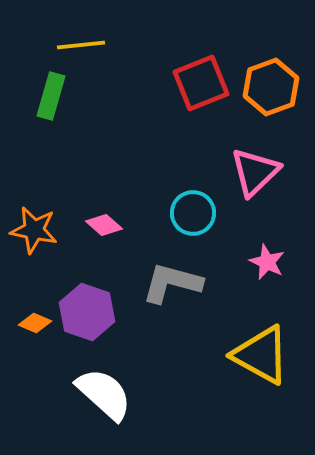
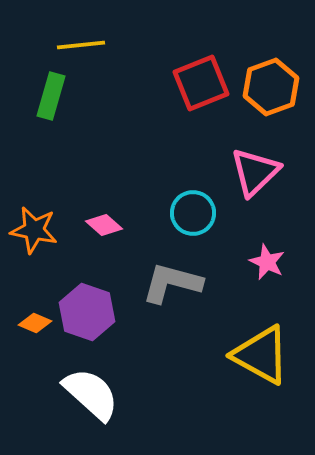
white semicircle: moved 13 px left
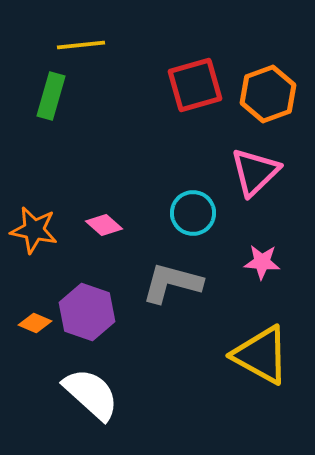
red square: moved 6 px left, 2 px down; rotated 6 degrees clockwise
orange hexagon: moved 3 px left, 7 px down
pink star: moved 5 px left; rotated 21 degrees counterclockwise
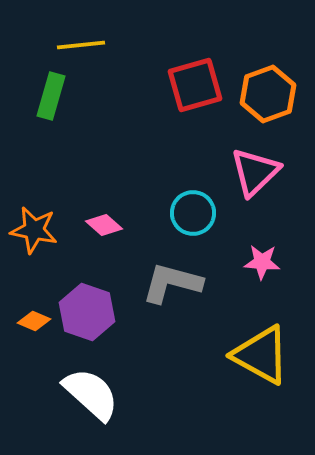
orange diamond: moved 1 px left, 2 px up
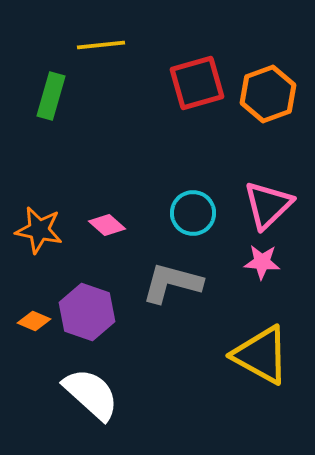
yellow line: moved 20 px right
red square: moved 2 px right, 2 px up
pink triangle: moved 13 px right, 33 px down
pink diamond: moved 3 px right
orange star: moved 5 px right
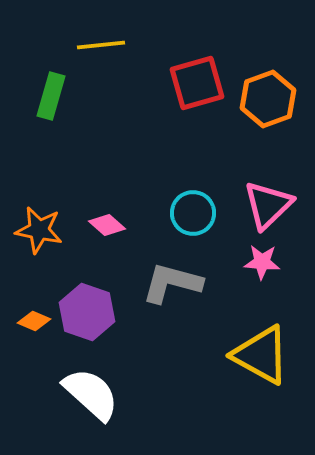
orange hexagon: moved 5 px down
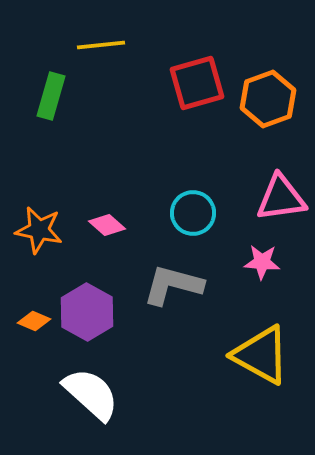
pink triangle: moved 13 px right, 7 px up; rotated 36 degrees clockwise
gray L-shape: moved 1 px right, 2 px down
purple hexagon: rotated 10 degrees clockwise
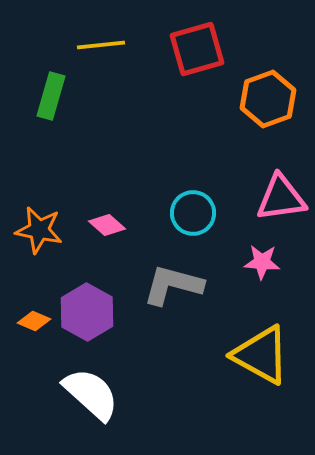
red square: moved 34 px up
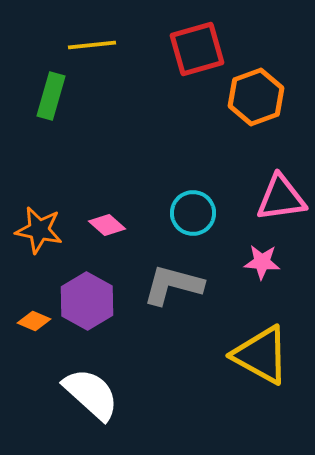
yellow line: moved 9 px left
orange hexagon: moved 12 px left, 2 px up
purple hexagon: moved 11 px up
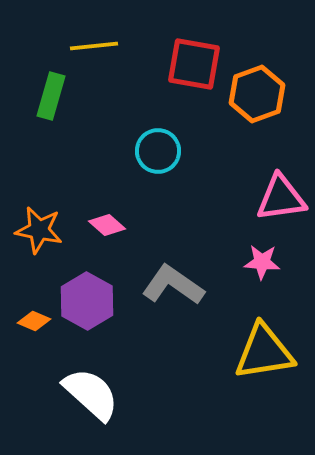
yellow line: moved 2 px right, 1 px down
red square: moved 3 px left, 15 px down; rotated 26 degrees clockwise
orange hexagon: moved 1 px right, 3 px up
cyan circle: moved 35 px left, 62 px up
gray L-shape: rotated 20 degrees clockwise
yellow triangle: moved 3 px right, 3 px up; rotated 38 degrees counterclockwise
